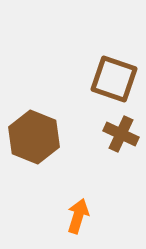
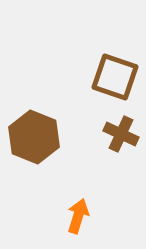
brown square: moved 1 px right, 2 px up
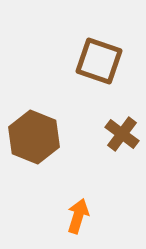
brown square: moved 16 px left, 16 px up
brown cross: moved 1 px right; rotated 12 degrees clockwise
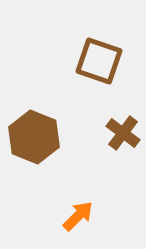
brown cross: moved 1 px right, 1 px up
orange arrow: rotated 28 degrees clockwise
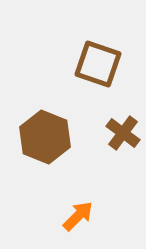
brown square: moved 1 px left, 3 px down
brown hexagon: moved 11 px right
